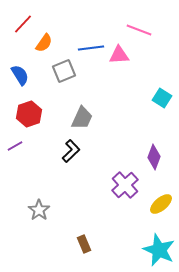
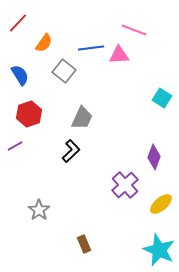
red line: moved 5 px left, 1 px up
pink line: moved 5 px left
gray square: rotated 30 degrees counterclockwise
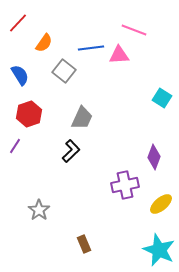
purple line: rotated 28 degrees counterclockwise
purple cross: rotated 32 degrees clockwise
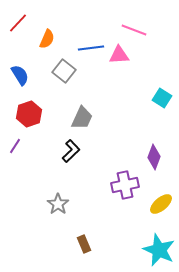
orange semicircle: moved 3 px right, 4 px up; rotated 12 degrees counterclockwise
gray star: moved 19 px right, 6 px up
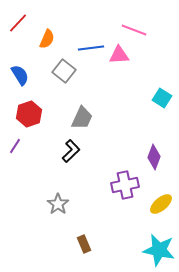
cyan star: rotated 12 degrees counterclockwise
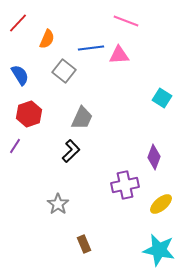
pink line: moved 8 px left, 9 px up
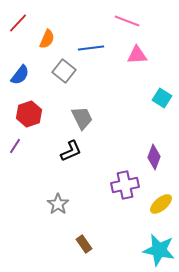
pink line: moved 1 px right
pink triangle: moved 18 px right
blue semicircle: rotated 70 degrees clockwise
gray trapezoid: rotated 50 degrees counterclockwise
black L-shape: rotated 20 degrees clockwise
brown rectangle: rotated 12 degrees counterclockwise
